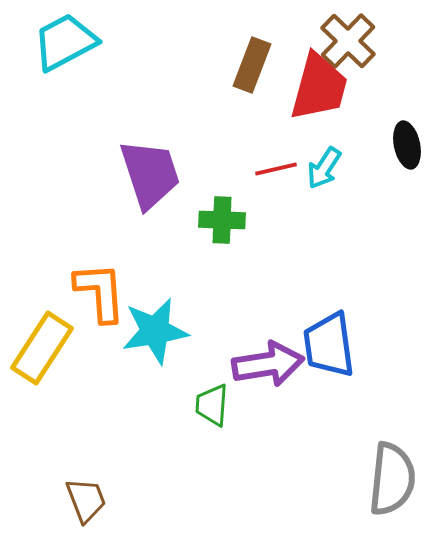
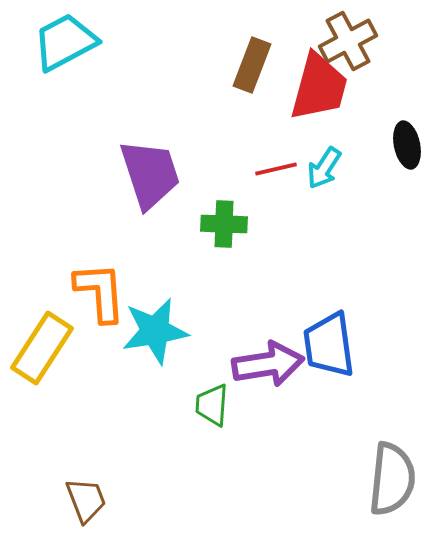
brown cross: rotated 18 degrees clockwise
green cross: moved 2 px right, 4 px down
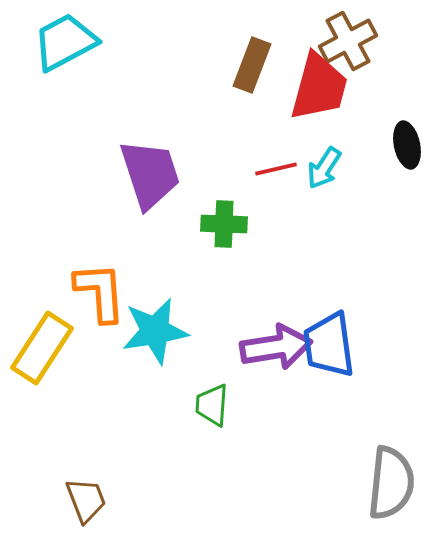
purple arrow: moved 8 px right, 17 px up
gray semicircle: moved 1 px left, 4 px down
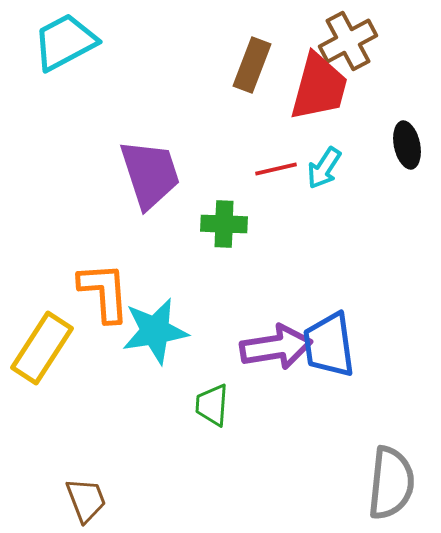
orange L-shape: moved 4 px right
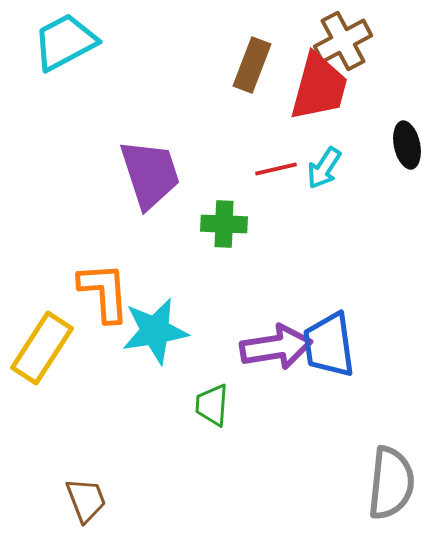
brown cross: moved 5 px left
